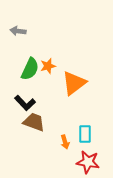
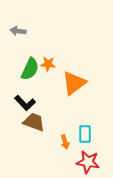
orange star: moved 2 px up; rotated 21 degrees clockwise
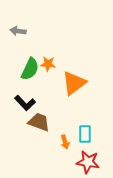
brown trapezoid: moved 5 px right
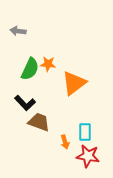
cyan rectangle: moved 2 px up
red star: moved 6 px up
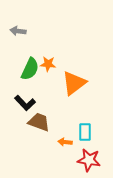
orange arrow: rotated 112 degrees clockwise
red star: moved 1 px right, 4 px down
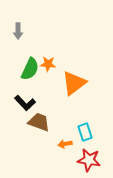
gray arrow: rotated 98 degrees counterclockwise
cyan rectangle: rotated 18 degrees counterclockwise
orange arrow: moved 2 px down; rotated 16 degrees counterclockwise
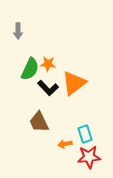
black L-shape: moved 23 px right, 15 px up
brown trapezoid: rotated 135 degrees counterclockwise
cyan rectangle: moved 2 px down
red star: moved 3 px up; rotated 15 degrees counterclockwise
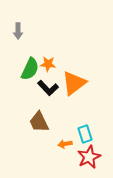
red star: rotated 20 degrees counterclockwise
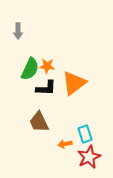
orange star: moved 1 px left, 2 px down
black L-shape: moved 2 px left; rotated 45 degrees counterclockwise
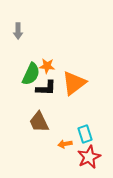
green semicircle: moved 1 px right, 5 px down
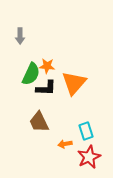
gray arrow: moved 2 px right, 5 px down
orange triangle: rotated 12 degrees counterclockwise
cyan rectangle: moved 1 px right, 3 px up
